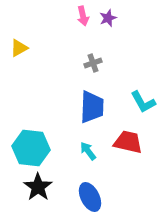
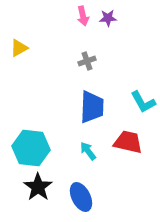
purple star: rotated 18 degrees clockwise
gray cross: moved 6 px left, 2 px up
blue ellipse: moved 9 px left
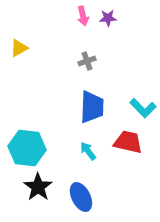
cyan L-shape: moved 6 px down; rotated 16 degrees counterclockwise
cyan hexagon: moved 4 px left
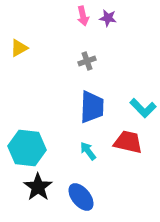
purple star: rotated 12 degrees clockwise
blue ellipse: rotated 12 degrees counterclockwise
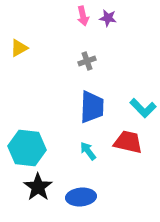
blue ellipse: rotated 56 degrees counterclockwise
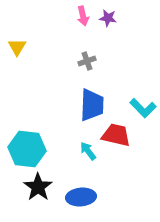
yellow triangle: moved 2 px left, 1 px up; rotated 30 degrees counterclockwise
blue trapezoid: moved 2 px up
red trapezoid: moved 12 px left, 7 px up
cyan hexagon: moved 1 px down
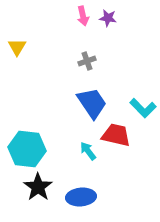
blue trapezoid: moved 2 px up; rotated 36 degrees counterclockwise
